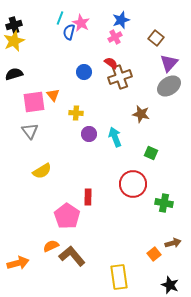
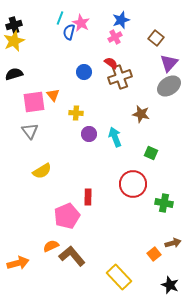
pink pentagon: rotated 15 degrees clockwise
yellow rectangle: rotated 35 degrees counterclockwise
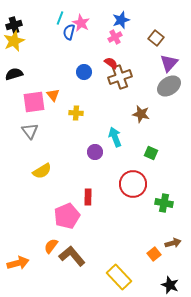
purple circle: moved 6 px right, 18 px down
orange semicircle: rotated 28 degrees counterclockwise
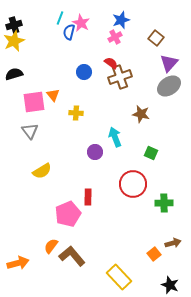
green cross: rotated 12 degrees counterclockwise
pink pentagon: moved 1 px right, 2 px up
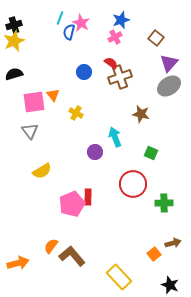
yellow cross: rotated 24 degrees clockwise
pink pentagon: moved 4 px right, 10 px up
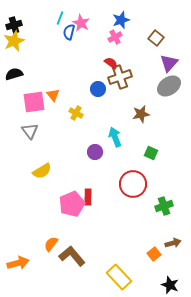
blue circle: moved 14 px right, 17 px down
brown star: rotated 24 degrees counterclockwise
green cross: moved 3 px down; rotated 18 degrees counterclockwise
orange semicircle: moved 2 px up
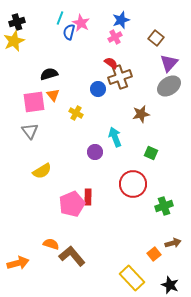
black cross: moved 3 px right, 3 px up
black semicircle: moved 35 px right
orange semicircle: rotated 70 degrees clockwise
yellow rectangle: moved 13 px right, 1 px down
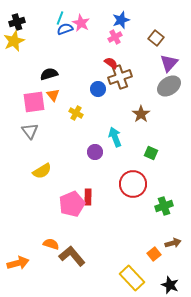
blue semicircle: moved 4 px left, 3 px up; rotated 56 degrees clockwise
brown star: rotated 24 degrees counterclockwise
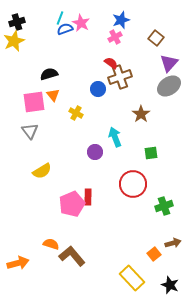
green square: rotated 32 degrees counterclockwise
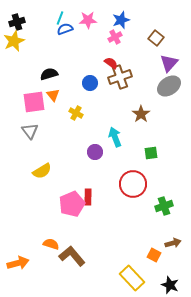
pink star: moved 7 px right, 3 px up; rotated 30 degrees counterclockwise
blue circle: moved 8 px left, 6 px up
orange square: moved 1 px down; rotated 24 degrees counterclockwise
